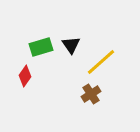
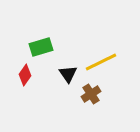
black triangle: moved 3 px left, 29 px down
yellow line: rotated 16 degrees clockwise
red diamond: moved 1 px up
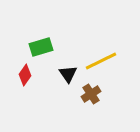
yellow line: moved 1 px up
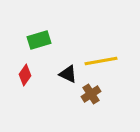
green rectangle: moved 2 px left, 7 px up
yellow line: rotated 16 degrees clockwise
black triangle: rotated 30 degrees counterclockwise
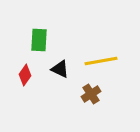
green rectangle: rotated 70 degrees counterclockwise
black triangle: moved 8 px left, 5 px up
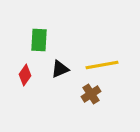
yellow line: moved 1 px right, 4 px down
black triangle: rotated 48 degrees counterclockwise
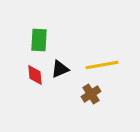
red diamond: moved 10 px right; rotated 40 degrees counterclockwise
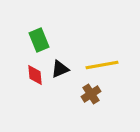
green rectangle: rotated 25 degrees counterclockwise
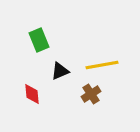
black triangle: moved 2 px down
red diamond: moved 3 px left, 19 px down
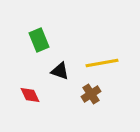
yellow line: moved 2 px up
black triangle: rotated 42 degrees clockwise
red diamond: moved 2 px left, 1 px down; rotated 20 degrees counterclockwise
